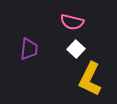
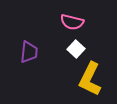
purple trapezoid: moved 3 px down
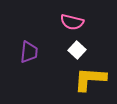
white square: moved 1 px right, 1 px down
yellow L-shape: rotated 68 degrees clockwise
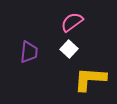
pink semicircle: rotated 130 degrees clockwise
white square: moved 8 px left, 1 px up
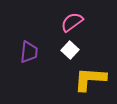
white square: moved 1 px right, 1 px down
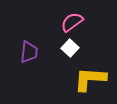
white square: moved 2 px up
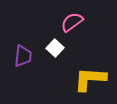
white square: moved 15 px left
purple trapezoid: moved 6 px left, 4 px down
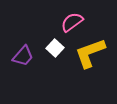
purple trapezoid: rotated 35 degrees clockwise
yellow L-shape: moved 26 px up; rotated 24 degrees counterclockwise
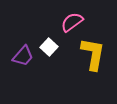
white square: moved 6 px left, 1 px up
yellow L-shape: moved 3 px right, 1 px down; rotated 120 degrees clockwise
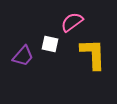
white square: moved 1 px right, 3 px up; rotated 30 degrees counterclockwise
yellow L-shape: rotated 12 degrees counterclockwise
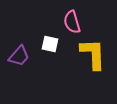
pink semicircle: rotated 70 degrees counterclockwise
purple trapezoid: moved 4 px left
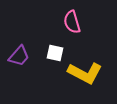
white square: moved 5 px right, 9 px down
yellow L-shape: moved 8 px left, 19 px down; rotated 120 degrees clockwise
